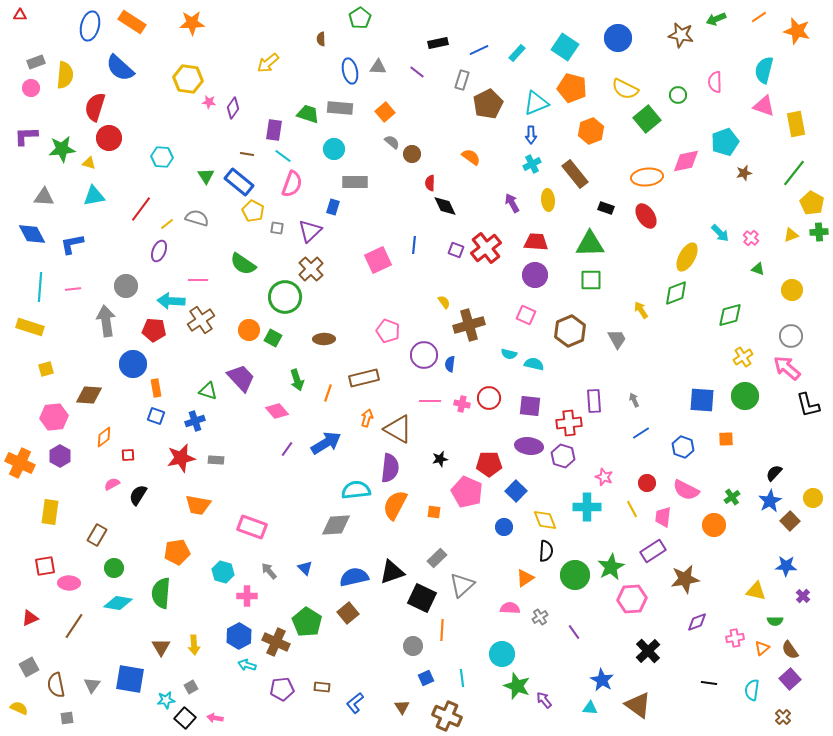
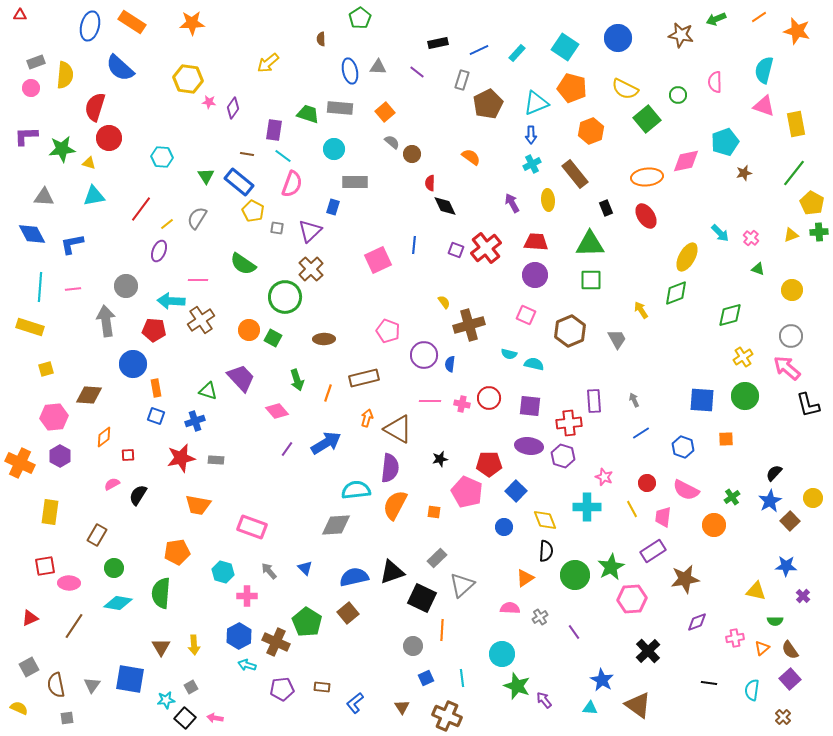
black rectangle at (606, 208): rotated 49 degrees clockwise
gray semicircle at (197, 218): rotated 75 degrees counterclockwise
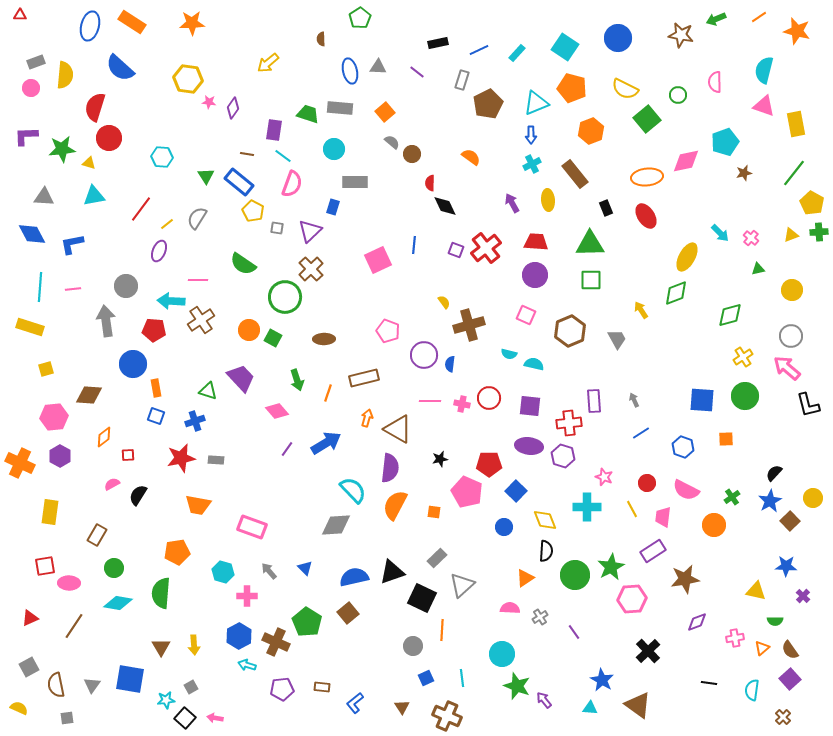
green triangle at (758, 269): rotated 32 degrees counterclockwise
cyan semicircle at (356, 490): moved 3 px left; rotated 52 degrees clockwise
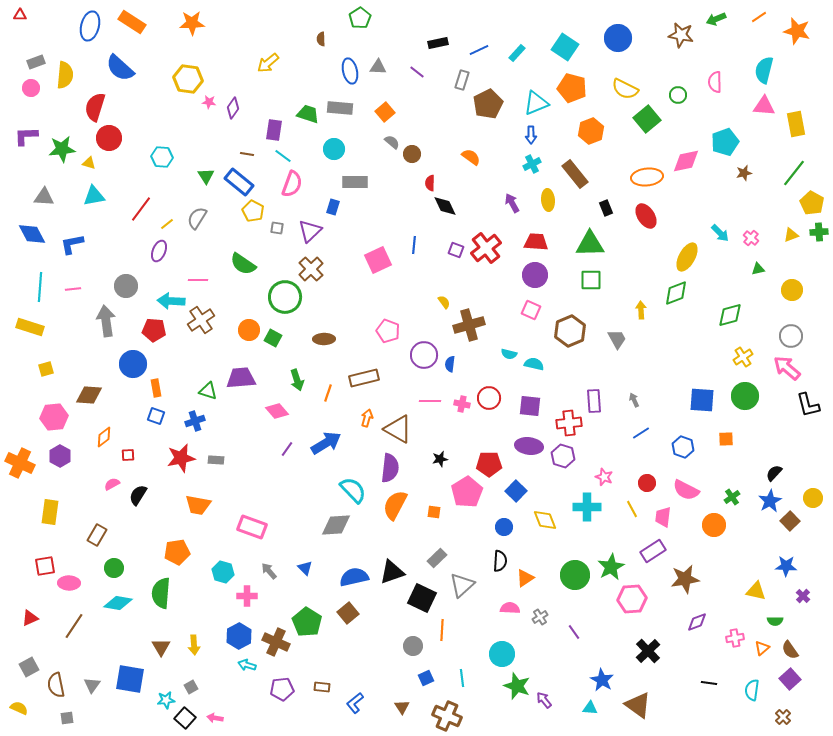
pink triangle at (764, 106): rotated 15 degrees counterclockwise
yellow arrow at (641, 310): rotated 30 degrees clockwise
pink square at (526, 315): moved 5 px right, 5 px up
purple trapezoid at (241, 378): rotated 52 degrees counterclockwise
pink pentagon at (467, 492): rotated 16 degrees clockwise
black semicircle at (546, 551): moved 46 px left, 10 px down
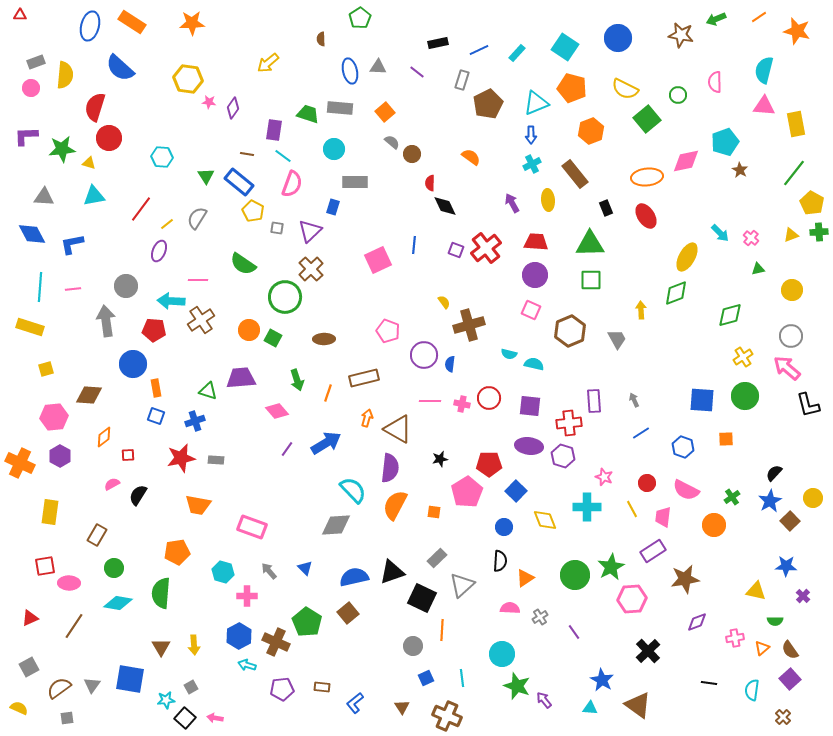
brown star at (744, 173): moved 4 px left, 3 px up; rotated 28 degrees counterclockwise
brown semicircle at (56, 685): moved 3 px right, 3 px down; rotated 65 degrees clockwise
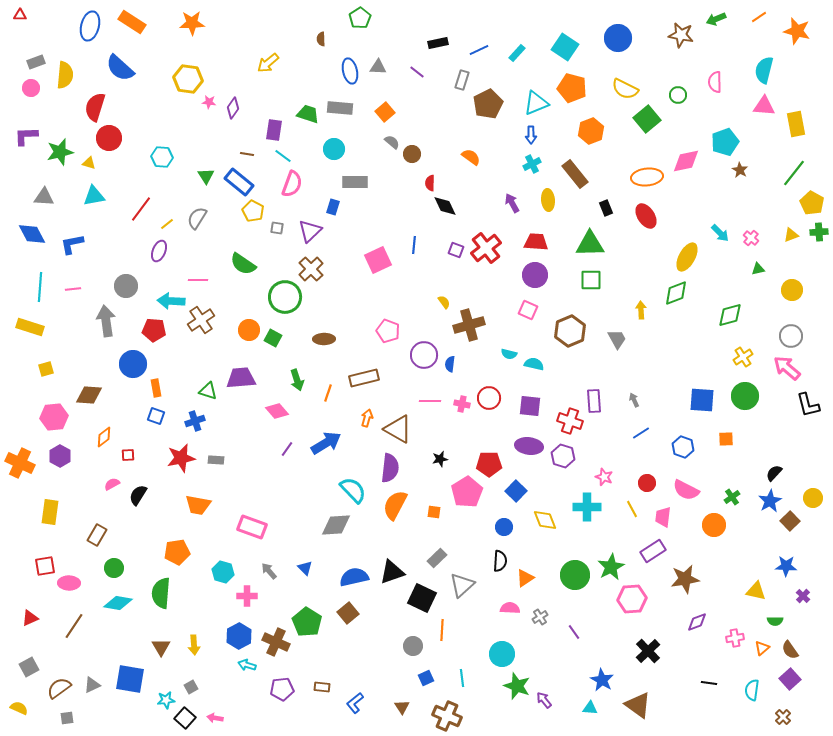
green star at (62, 149): moved 2 px left, 3 px down; rotated 8 degrees counterclockwise
pink square at (531, 310): moved 3 px left
red cross at (569, 423): moved 1 px right, 2 px up; rotated 25 degrees clockwise
gray triangle at (92, 685): rotated 30 degrees clockwise
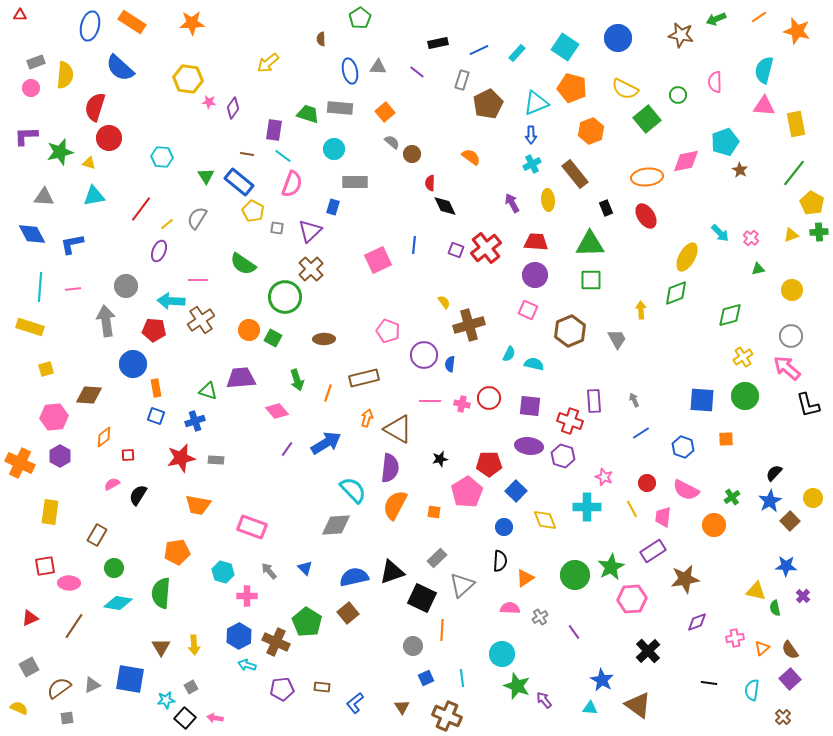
cyan semicircle at (509, 354): rotated 77 degrees counterclockwise
green semicircle at (775, 621): moved 13 px up; rotated 77 degrees clockwise
